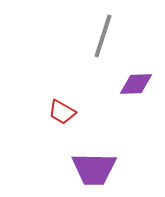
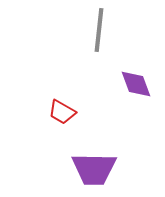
gray line: moved 4 px left, 6 px up; rotated 12 degrees counterclockwise
purple diamond: rotated 72 degrees clockwise
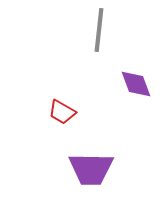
purple trapezoid: moved 3 px left
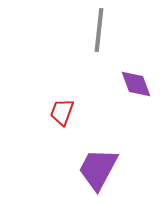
red trapezoid: rotated 80 degrees clockwise
purple trapezoid: moved 7 px right; rotated 117 degrees clockwise
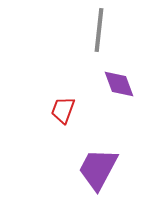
purple diamond: moved 17 px left
red trapezoid: moved 1 px right, 2 px up
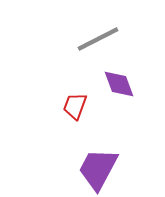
gray line: moved 1 px left, 9 px down; rotated 57 degrees clockwise
red trapezoid: moved 12 px right, 4 px up
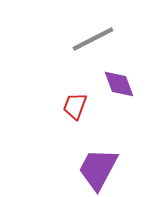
gray line: moved 5 px left
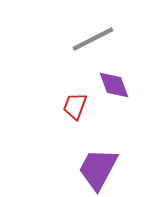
purple diamond: moved 5 px left, 1 px down
